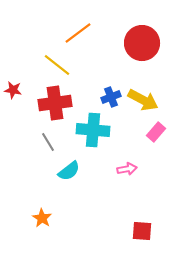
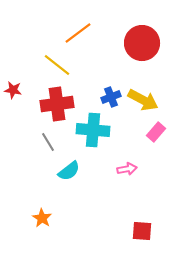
red cross: moved 2 px right, 1 px down
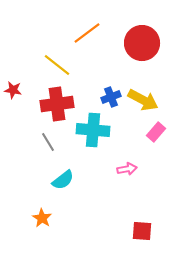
orange line: moved 9 px right
cyan semicircle: moved 6 px left, 9 px down
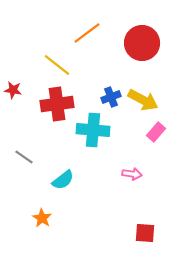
gray line: moved 24 px left, 15 px down; rotated 24 degrees counterclockwise
pink arrow: moved 5 px right, 5 px down; rotated 18 degrees clockwise
red square: moved 3 px right, 2 px down
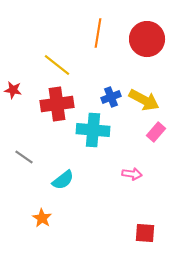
orange line: moved 11 px right; rotated 44 degrees counterclockwise
red circle: moved 5 px right, 4 px up
yellow arrow: moved 1 px right
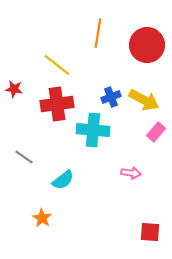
red circle: moved 6 px down
red star: moved 1 px right, 1 px up
pink arrow: moved 1 px left, 1 px up
red square: moved 5 px right, 1 px up
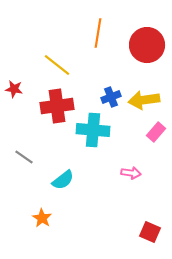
yellow arrow: rotated 144 degrees clockwise
red cross: moved 2 px down
red square: rotated 20 degrees clockwise
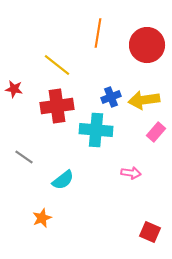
cyan cross: moved 3 px right
orange star: rotated 18 degrees clockwise
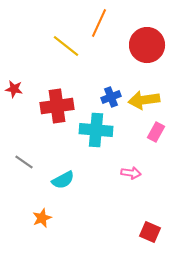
orange line: moved 1 px right, 10 px up; rotated 16 degrees clockwise
yellow line: moved 9 px right, 19 px up
pink rectangle: rotated 12 degrees counterclockwise
gray line: moved 5 px down
cyan semicircle: rotated 10 degrees clockwise
